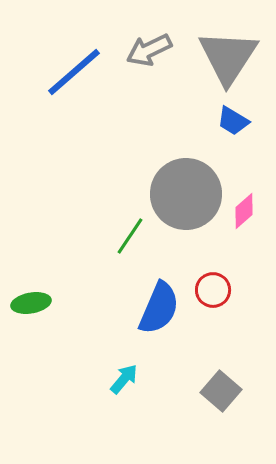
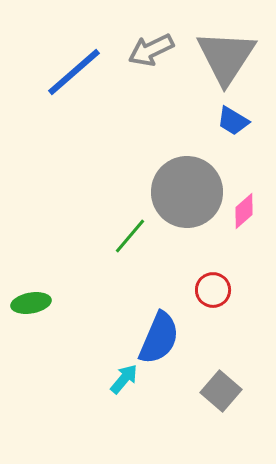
gray arrow: moved 2 px right
gray triangle: moved 2 px left
gray circle: moved 1 px right, 2 px up
green line: rotated 6 degrees clockwise
blue semicircle: moved 30 px down
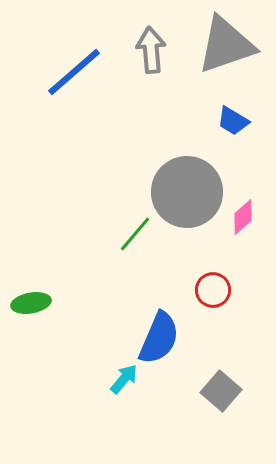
gray arrow: rotated 111 degrees clockwise
gray triangle: moved 12 px up; rotated 38 degrees clockwise
pink diamond: moved 1 px left, 6 px down
green line: moved 5 px right, 2 px up
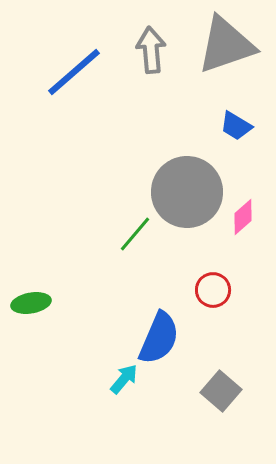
blue trapezoid: moved 3 px right, 5 px down
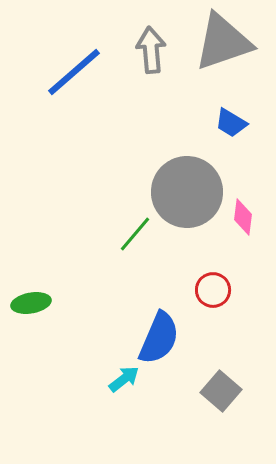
gray triangle: moved 3 px left, 3 px up
blue trapezoid: moved 5 px left, 3 px up
pink diamond: rotated 42 degrees counterclockwise
cyan arrow: rotated 12 degrees clockwise
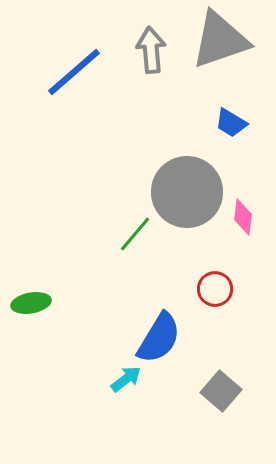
gray triangle: moved 3 px left, 2 px up
red circle: moved 2 px right, 1 px up
blue semicircle: rotated 8 degrees clockwise
cyan arrow: moved 2 px right
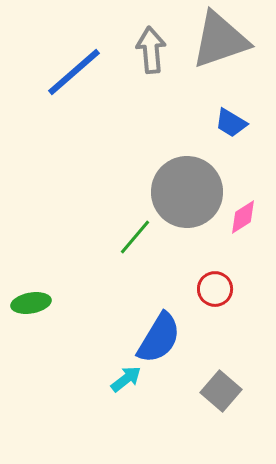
pink diamond: rotated 51 degrees clockwise
green line: moved 3 px down
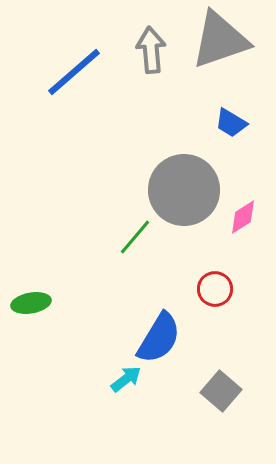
gray circle: moved 3 px left, 2 px up
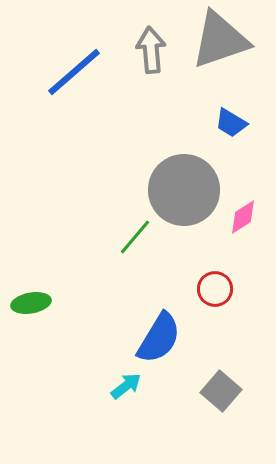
cyan arrow: moved 7 px down
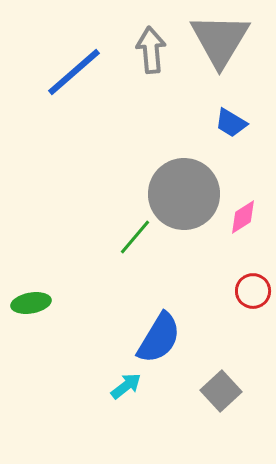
gray triangle: rotated 40 degrees counterclockwise
gray circle: moved 4 px down
red circle: moved 38 px right, 2 px down
gray square: rotated 6 degrees clockwise
